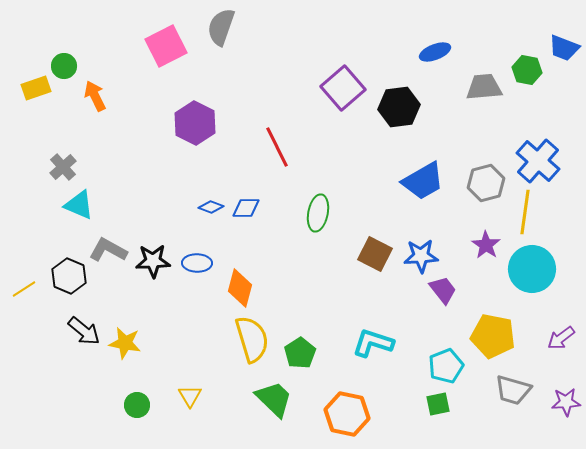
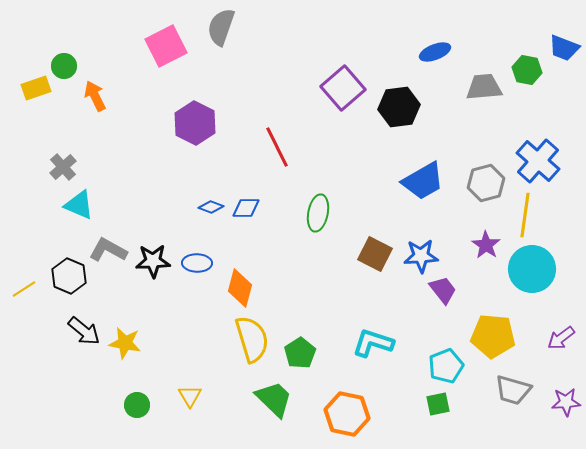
yellow line at (525, 212): moved 3 px down
yellow pentagon at (493, 336): rotated 6 degrees counterclockwise
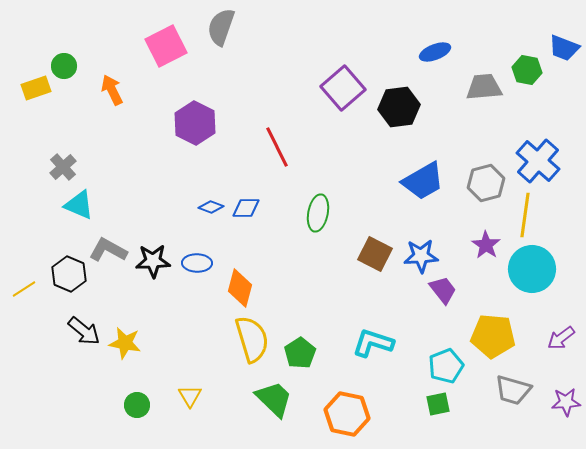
orange arrow at (95, 96): moved 17 px right, 6 px up
black hexagon at (69, 276): moved 2 px up
